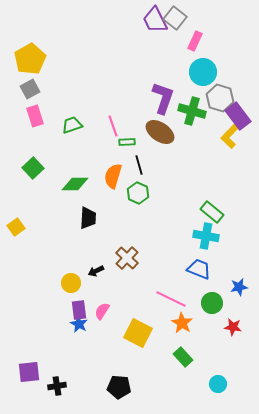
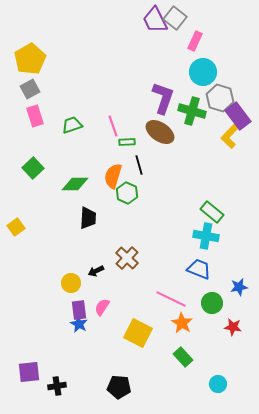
green hexagon at (138, 193): moved 11 px left
pink semicircle at (102, 311): moved 4 px up
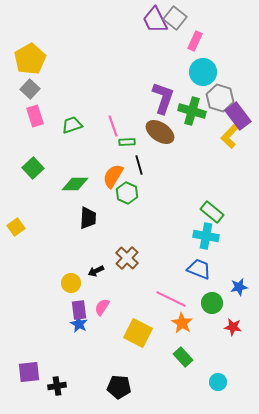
gray square at (30, 89): rotated 18 degrees counterclockwise
orange semicircle at (113, 176): rotated 15 degrees clockwise
cyan circle at (218, 384): moved 2 px up
